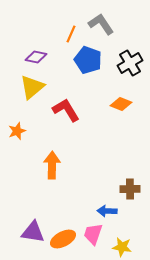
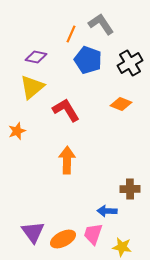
orange arrow: moved 15 px right, 5 px up
purple triangle: rotated 45 degrees clockwise
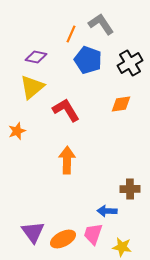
orange diamond: rotated 30 degrees counterclockwise
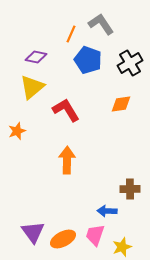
pink trapezoid: moved 2 px right, 1 px down
yellow star: rotated 30 degrees counterclockwise
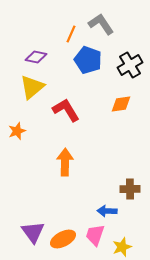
black cross: moved 2 px down
orange arrow: moved 2 px left, 2 px down
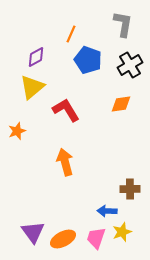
gray L-shape: moved 22 px right; rotated 44 degrees clockwise
purple diamond: rotated 40 degrees counterclockwise
orange arrow: rotated 16 degrees counterclockwise
pink trapezoid: moved 1 px right, 3 px down
yellow star: moved 15 px up
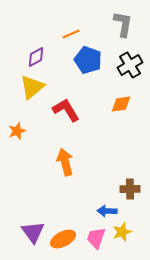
orange line: rotated 42 degrees clockwise
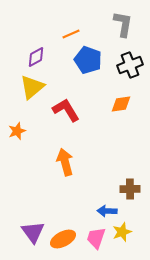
black cross: rotated 10 degrees clockwise
